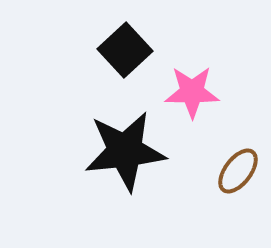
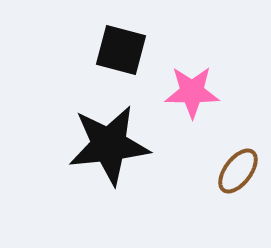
black square: moved 4 px left; rotated 32 degrees counterclockwise
black star: moved 16 px left, 6 px up
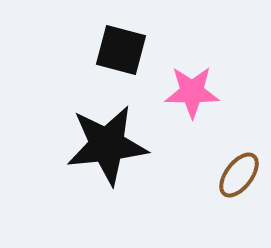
black star: moved 2 px left
brown ellipse: moved 1 px right, 4 px down
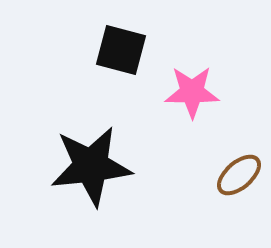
black star: moved 16 px left, 21 px down
brown ellipse: rotated 12 degrees clockwise
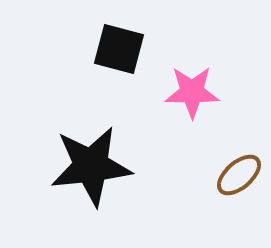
black square: moved 2 px left, 1 px up
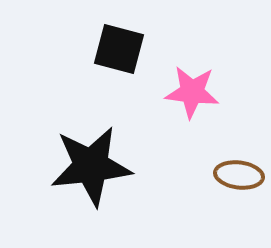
pink star: rotated 6 degrees clockwise
brown ellipse: rotated 48 degrees clockwise
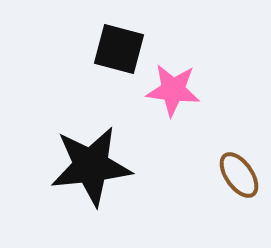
pink star: moved 19 px left, 2 px up
brown ellipse: rotated 48 degrees clockwise
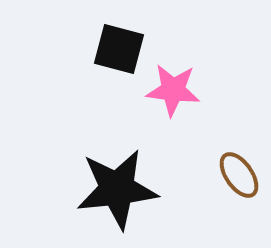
black star: moved 26 px right, 23 px down
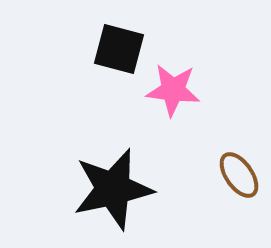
black star: moved 4 px left; rotated 6 degrees counterclockwise
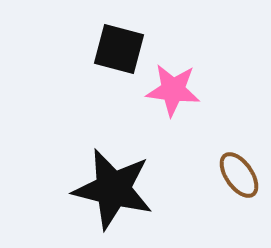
black star: rotated 26 degrees clockwise
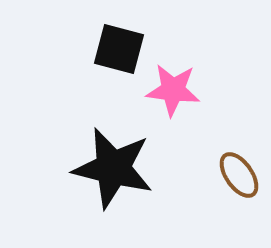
black star: moved 21 px up
